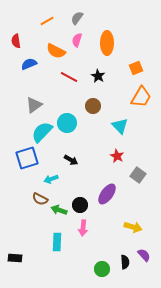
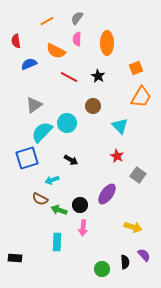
pink semicircle: moved 1 px up; rotated 16 degrees counterclockwise
cyan arrow: moved 1 px right, 1 px down
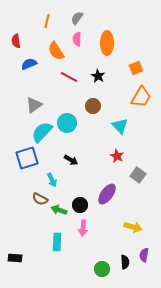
orange line: rotated 48 degrees counterclockwise
orange semicircle: rotated 30 degrees clockwise
cyan arrow: rotated 96 degrees counterclockwise
purple semicircle: rotated 128 degrees counterclockwise
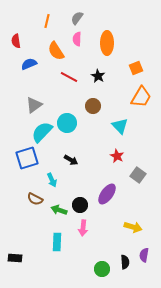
brown semicircle: moved 5 px left
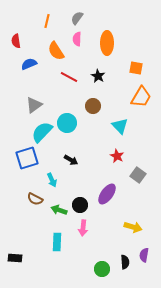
orange square: rotated 32 degrees clockwise
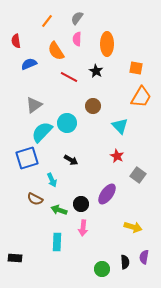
orange line: rotated 24 degrees clockwise
orange ellipse: moved 1 px down
black star: moved 2 px left, 5 px up
black circle: moved 1 px right, 1 px up
purple semicircle: moved 2 px down
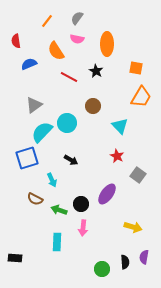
pink semicircle: rotated 80 degrees counterclockwise
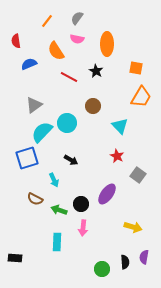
cyan arrow: moved 2 px right
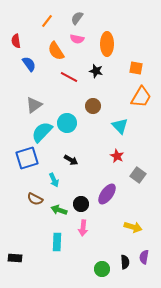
blue semicircle: rotated 77 degrees clockwise
black star: rotated 16 degrees counterclockwise
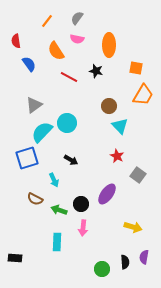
orange ellipse: moved 2 px right, 1 px down
orange trapezoid: moved 2 px right, 2 px up
brown circle: moved 16 px right
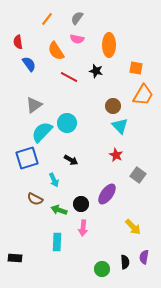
orange line: moved 2 px up
red semicircle: moved 2 px right, 1 px down
brown circle: moved 4 px right
red star: moved 1 px left, 1 px up
yellow arrow: rotated 30 degrees clockwise
